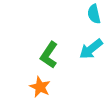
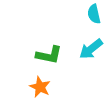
green L-shape: rotated 112 degrees counterclockwise
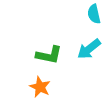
cyan arrow: moved 2 px left
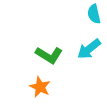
green L-shape: rotated 20 degrees clockwise
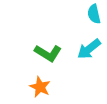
green L-shape: moved 1 px left, 2 px up
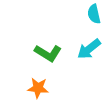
orange star: moved 2 px left, 1 px down; rotated 20 degrees counterclockwise
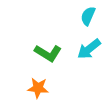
cyan semicircle: moved 6 px left, 2 px down; rotated 36 degrees clockwise
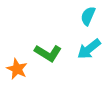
orange star: moved 21 px left, 19 px up; rotated 20 degrees clockwise
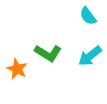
cyan semicircle: rotated 60 degrees counterclockwise
cyan arrow: moved 1 px right, 7 px down
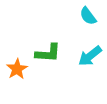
green L-shape: rotated 28 degrees counterclockwise
orange star: rotated 15 degrees clockwise
